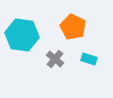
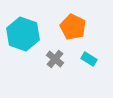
cyan hexagon: moved 1 px right, 1 px up; rotated 12 degrees clockwise
cyan rectangle: rotated 14 degrees clockwise
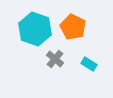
cyan hexagon: moved 12 px right, 5 px up
cyan rectangle: moved 5 px down
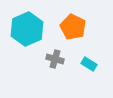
cyan hexagon: moved 8 px left; rotated 16 degrees clockwise
gray cross: rotated 24 degrees counterclockwise
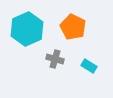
cyan rectangle: moved 2 px down
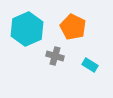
gray cross: moved 3 px up
cyan rectangle: moved 1 px right, 1 px up
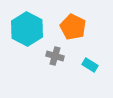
cyan hexagon: rotated 8 degrees counterclockwise
